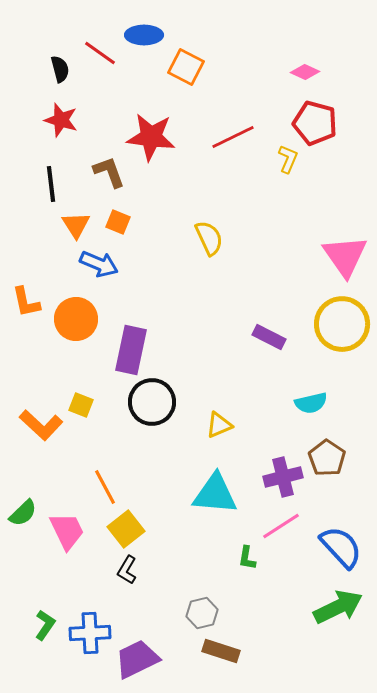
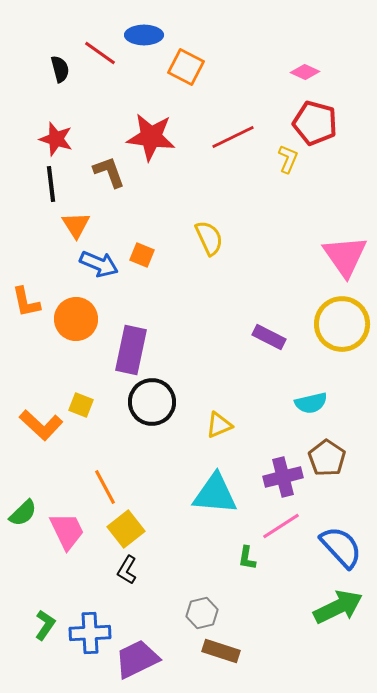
red star at (61, 120): moved 5 px left, 19 px down
orange square at (118, 222): moved 24 px right, 33 px down
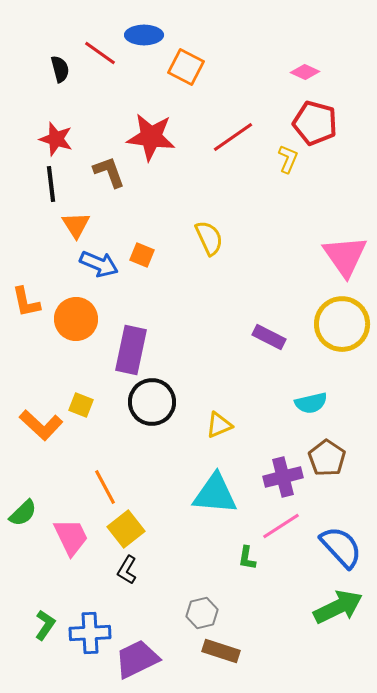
red line at (233, 137): rotated 9 degrees counterclockwise
pink trapezoid at (67, 531): moved 4 px right, 6 px down
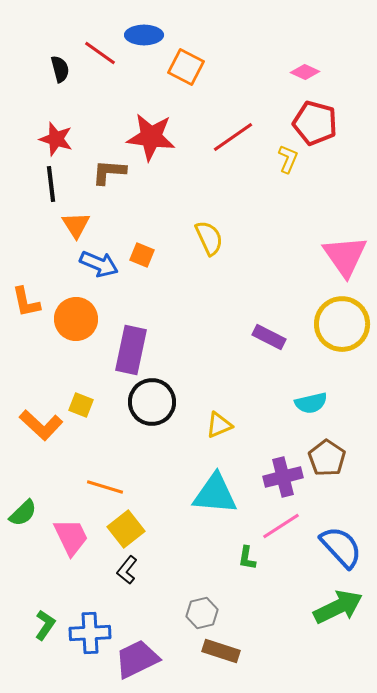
brown L-shape at (109, 172): rotated 66 degrees counterclockwise
orange line at (105, 487): rotated 45 degrees counterclockwise
black L-shape at (127, 570): rotated 8 degrees clockwise
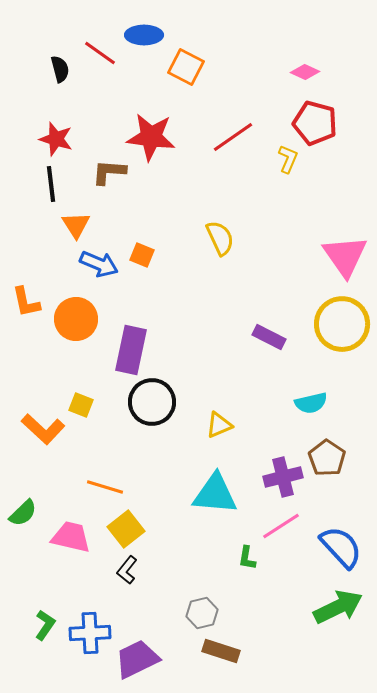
yellow semicircle at (209, 238): moved 11 px right
orange L-shape at (41, 425): moved 2 px right, 4 px down
pink trapezoid at (71, 537): rotated 51 degrees counterclockwise
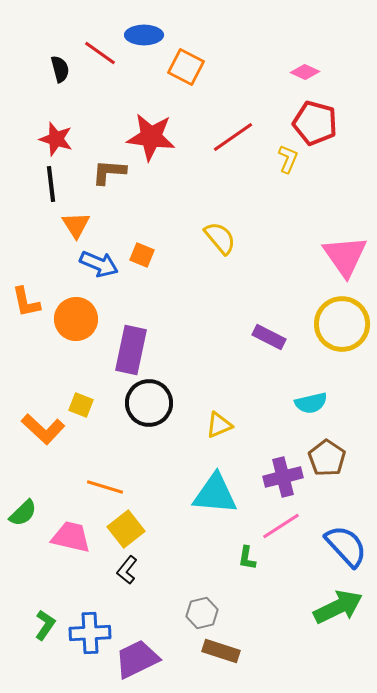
yellow semicircle at (220, 238): rotated 15 degrees counterclockwise
black circle at (152, 402): moved 3 px left, 1 px down
blue semicircle at (341, 547): moved 5 px right, 1 px up
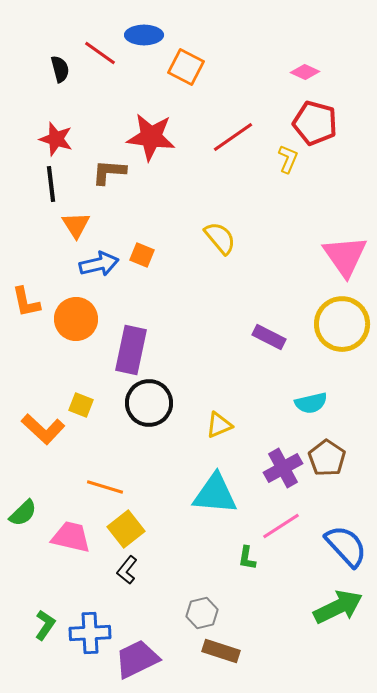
blue arrow at (99, 264): rotated 36 degrees counterclockwise
purple cross at (283, 477): moved 9 px up; rotated 15 degrees counterclockwise
